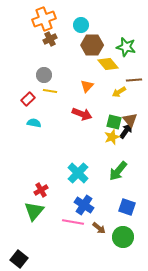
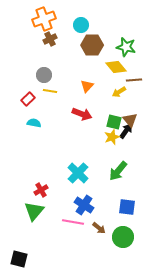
yellow diamond: moved 8 px right, 3 px down
blue square: rotated 12 degrees counterclockwise
black square: rotated 24 degrees counterclockwise
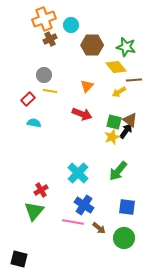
cyan circle: moved 10 px left
brown triangle: rotated 14 degrees counterclockwise
green circle: moved 1 px right, 1 px down
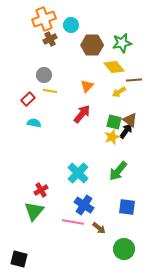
green star: moved 4 px left, 4 px up; rotated 24 degrees counterclockwise
yellow diamond: moved 2 px left
red arrow: rotated 72 degrees counterclockwise
green circle: moved 11 px down
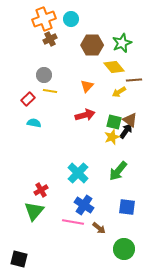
cyan circle: moved 6 px up
green star: rotated 12 degrees counterclockwise
red arrow: moved 3 px right, 1 px down; rotated 36 degrees clockwise
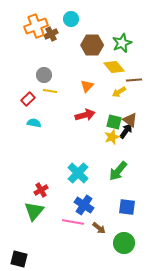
orange cross: moved 8 px left, 7 px down
brown cross: moved 1 px right, 5 px up
green circle: moved 6 px up
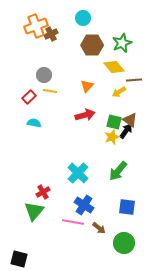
cyan circle: moved 12 px right, 1 px up
red rectangle: moved 1 px right, 2 px up
red cross: moved 2 px right, 2 px down
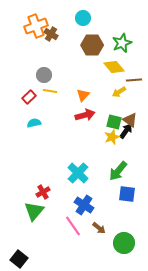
brown cross: rotated 32 degrees counterclockwise
orange triangle: moved 4 px left, 9 px down
cyan semicircle: rotated 24 degrees counterclockwise
blue square: moved 13 px up
pink line: moved 4 px down; rotated 45 degrees clockwise
black square: rotated 24 degrees clockwise
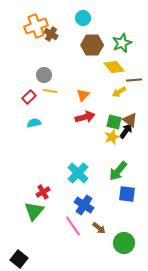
red arrow: moved 2 px down
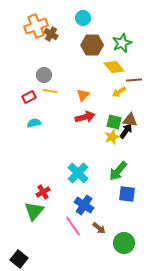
red rectangle: rotated 16 degrees clockwise
brown triangle: rotated 28 degrees counterclockwise
